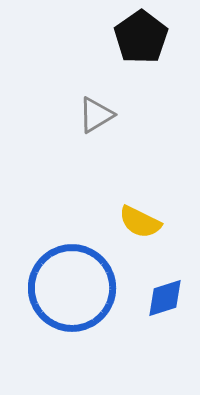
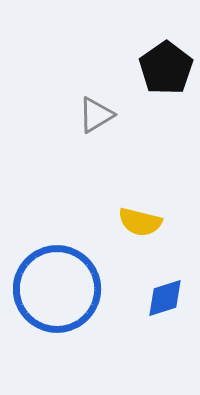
black pentagon: moved 25 px right, 31 px down
yellow semicircle: rotated 12 degrees counterclockwise
blue circle: moved 15 px left, 1 px down
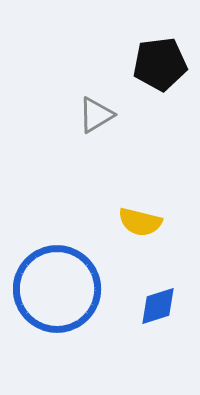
black pentagon: moved 6 px left, 4 px up; rotated 28 degrees clockwise
blue diamond: moved 7 px left, 8 px down
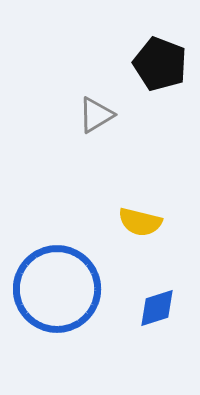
black pentagon: rotated 28 degrees clockwise
blue diamond: moved 1 px left, 2 px down
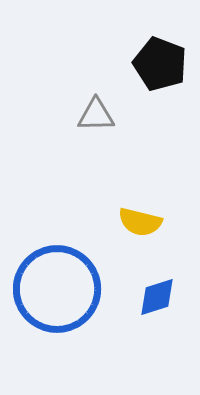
gray triangle: rotated 30 degrees clockwise
blue diamond: moved 11 px up
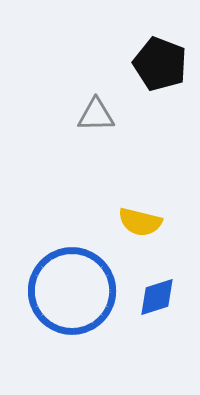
blue circle: moved 15 px right, 2 px down
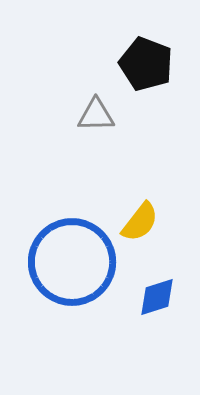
black pentagon: moved 14 px left
yellow semicircle: rotated 66 degrees counterclockwise
blue circle: moved 29 px up
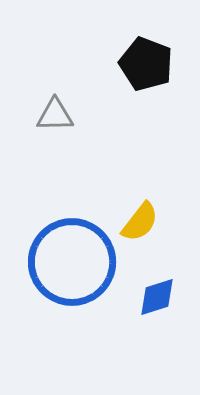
gray triangle: moved 41 px left
